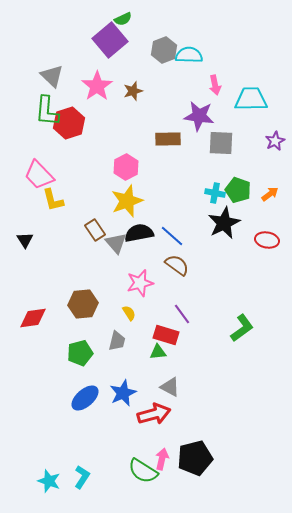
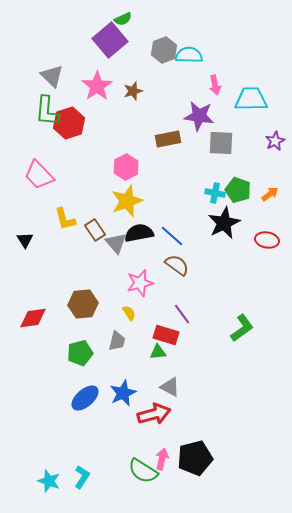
brown rectangle at (168, 139): rotated 10 degrees counterclockwise
yellow L-shape at (53, 200): moved 12 px right, 19 px down
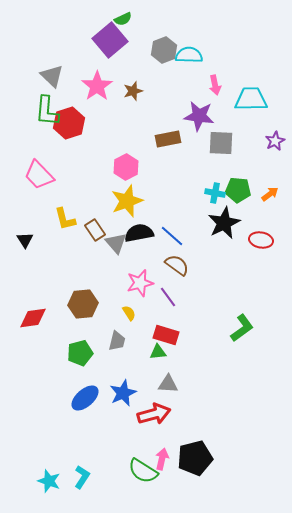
green pentagon at (238, 190): rotated 15 degrees counterclockwise
red ellipse at (267, 240): moved 6 px left
purple line at (182, 314): moved 14 px left, 17 px up
gray triangle at (170, 387): moved 2 px left, 3 px up; rotated 25 degrees counterclockwise
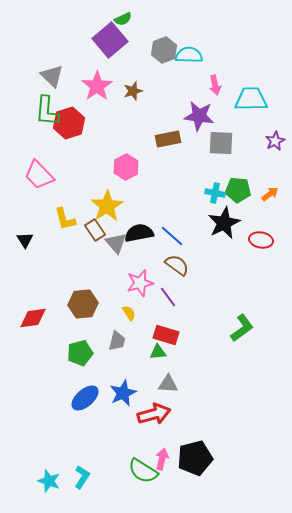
yellow star at (127, 201): moved 20 px left, 5 px down; rotated 12 degrees counterclockwise
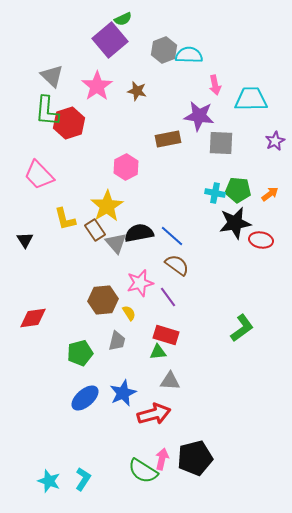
brown star at (133, 91): moved 4 px right; rotated 30 degrees clockwise
black star at (224, 223): moved 11 px right; rotated 16 degrees clockwise
brown hexagon at (83, 304): moved 20 px right, 4 px up
gray triangle at (168, 384): moved 2 px right, 3 px up
cyan L-shape at (82, 477): moved 1 px right, 2 px down
